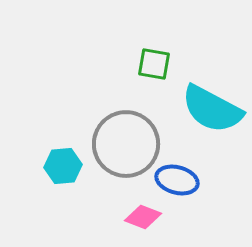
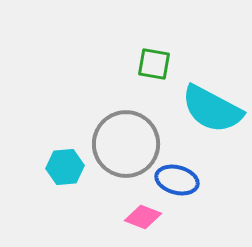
cyan hexagon: moved 2 px right, 1 px down
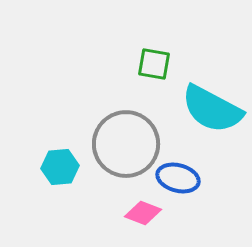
cyan hexagon: moved 5 px left
blue ellipse: moved 1 px right, 2 px up
pink diamond: moved 4 px up
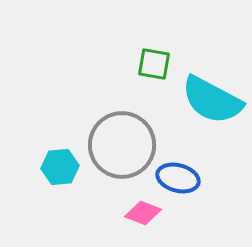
cyan semicircle: moved 9 px up
gray circle: moved 4 px left, 1 px down
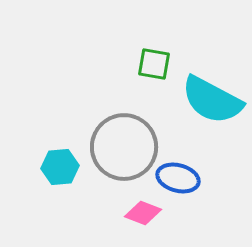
gray circle: moved 2 px right, 2 px down
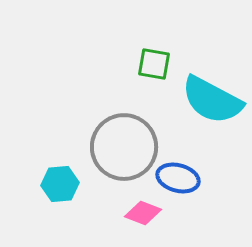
cyan hexagon: moved 17 px down
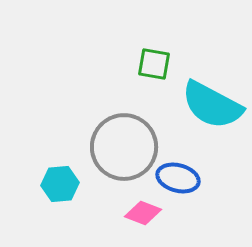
cyan semicircle: moved 5 px down
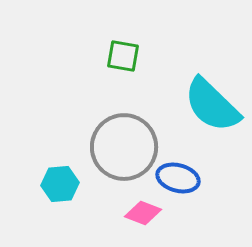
green square: moved 31 px left, 8 px up
cyan semicircle: rotated 16 degrees clockwise
